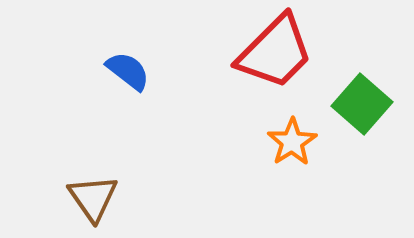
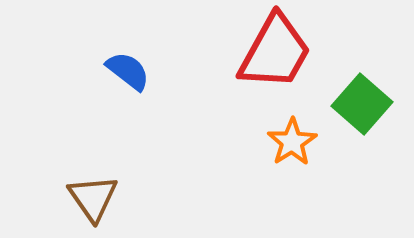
red trapezoid: rotated 16 degrees counterclockwise
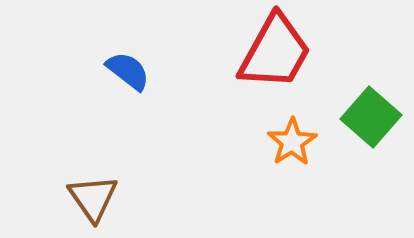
green square: moved 9 px right, 13 px down
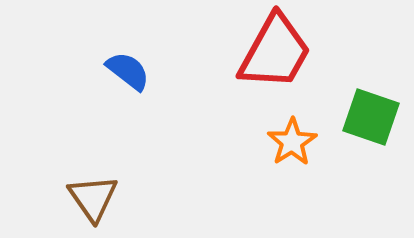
green square: rotated 22 degrees counterclockwise
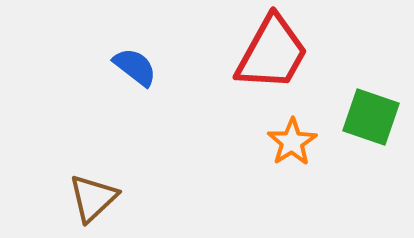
red trapezoid: moved 3 px left, 1 px down
blue semicircle: moved 7 px right, 4 px up
brown triangle: rotated 22 degrees clockwise
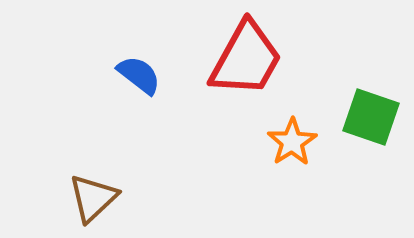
red trapezoid: moved 26 px left, 6 px down
blue semicircle: moved 4 px right, 8 px down
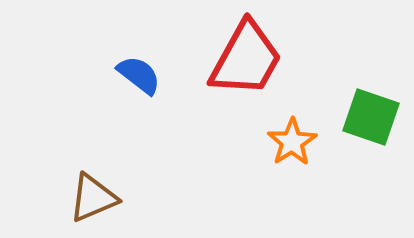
brown triangle: rotated 20 degrees clockwise
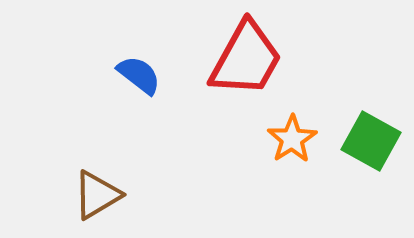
green square: moved 24 px down; rotated 10 degrees clockwise
orange star: moved 3 px up
brown triangle: moved 4 px right, 3 px up; rotated 8 degrees counterclockwise
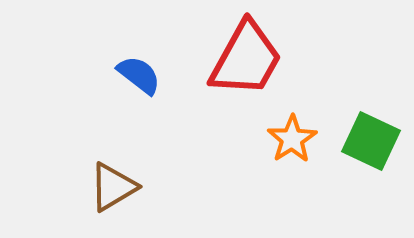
green square: rotated 4 degrees counterclockwise
brown triangle: moved 16 px right, 8 px up
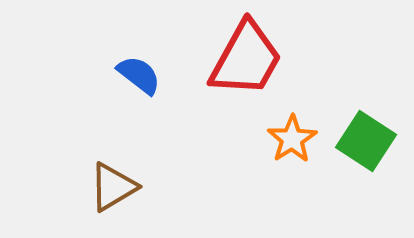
green square: moved 5 px left; rotated 8 degrees clockwise
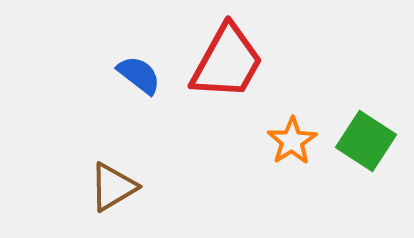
red trapezoid: moved 19 px left, 3 px down
orange star: moved 2 px down
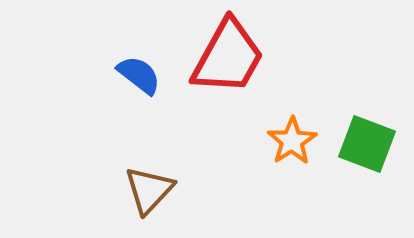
red trapezoid: moved 1 px right, 5 px up
green square: moved 1 px right, 3 px down; rotated 12 degrees counterclockwise
brown triangle: moved 36 px right, 3 px down; rotated 16 degrees counterclockwise
